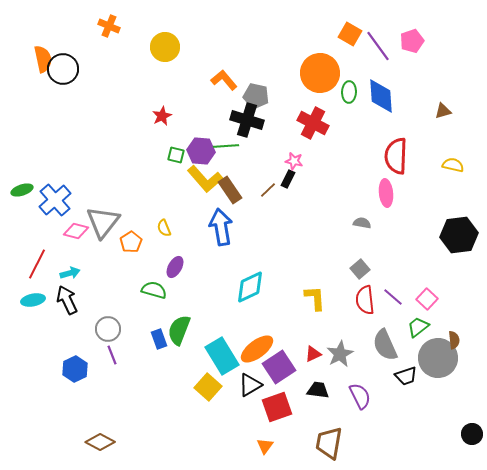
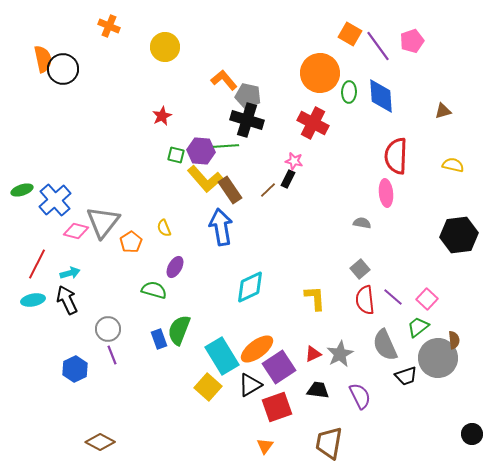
gray pentagon at (256, 96): moved 8 px left
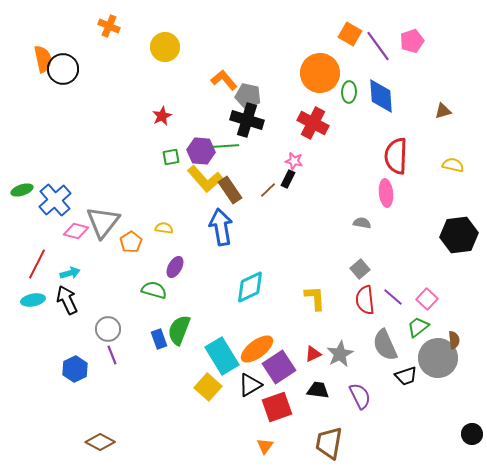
green square at (176, 155): moved 5 px left, 2 px down; rotated 24 degrees counterclockwise
yellow semicircle at (164, 228): rotated 120 degrees clockwise
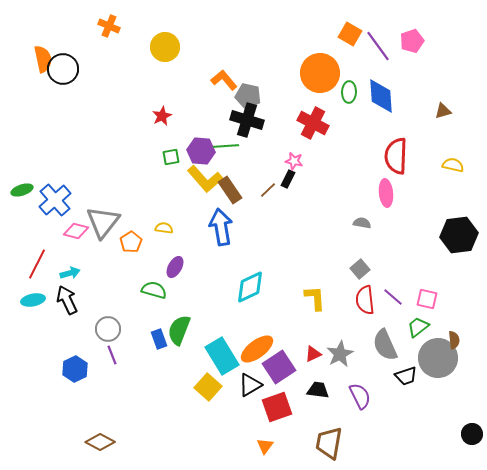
pink square at (427, 299): rotated 30 degrees counterclockwise
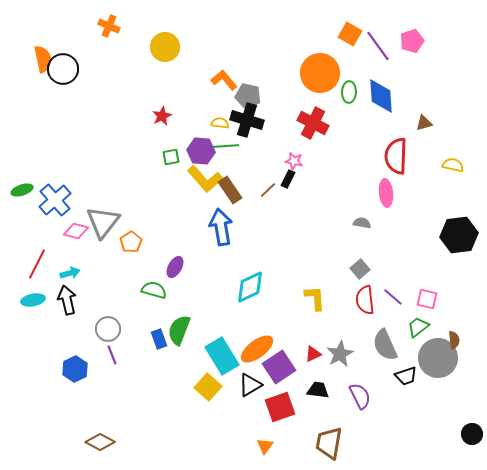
brown triangle at (443, 111): moved 19 px left, 12 px down
yellow semicircle at (164, 228): moved 56 px right, 105 px up
black arrow at (67, 300): rotated 12 degrees clockwise
red square at (277, 407): moved 3 px right
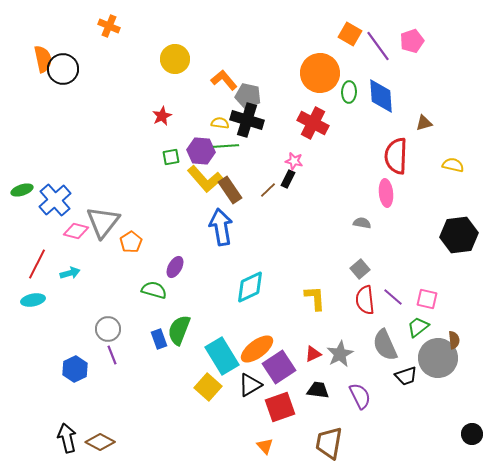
yellow circle at (165, 47): moved 10 px right, 12 px down
black arrow at (67, 300): moved 138 px down
orange triangle at (265, 446): rotated 18 degrees counterclockwise
